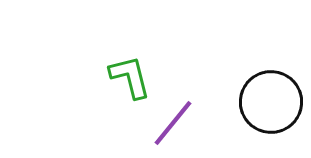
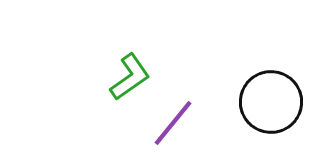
green L-shape: rotated 69 degrees clockwise
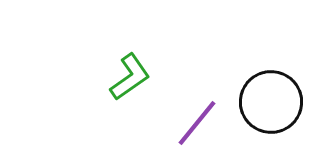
purple line: moved 24 px right
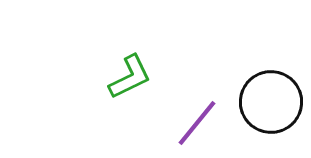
green L-shape: rotated 9 degrees clockwise
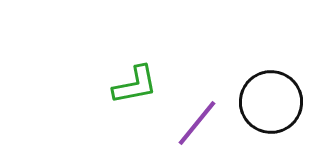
green L-shape: moved 5 px right, 8 px down; rotated 15 degrees clockwise
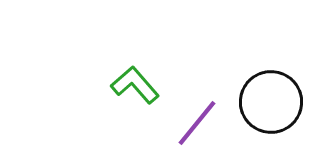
green L-shape: rotated 120 degrees counterclockwise
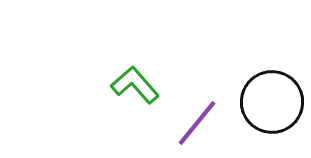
black circle: moved 1 px right
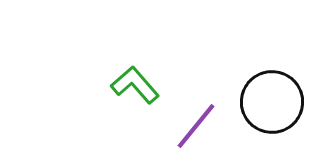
purple line: moved 1 px left, 3 px down
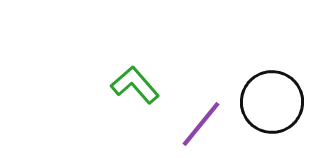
purple line: moved 5 px right, 2 px up
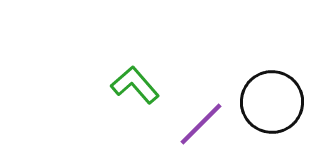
purple line: rotated 6 degrees clockwise
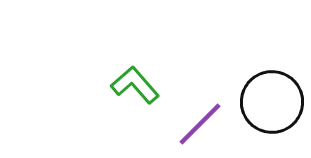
purple line: moved 1 px left
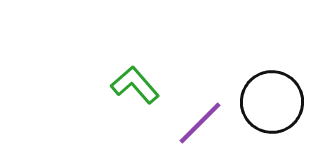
purple line: moved 1 px up
